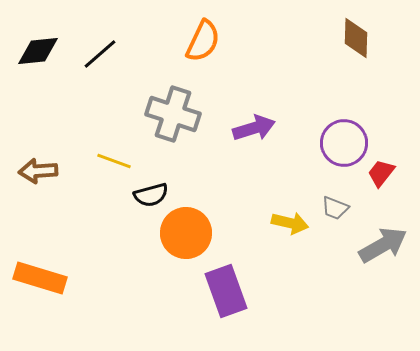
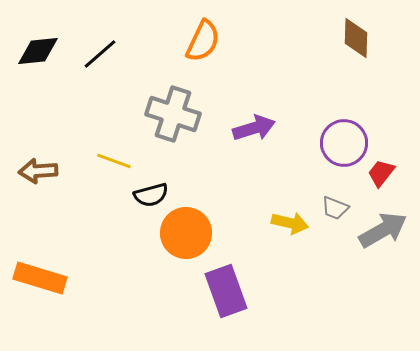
gray arrow: moved 15 px up
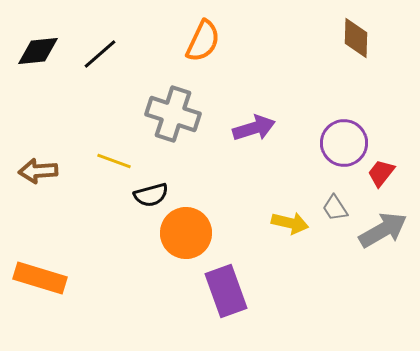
gray trapezoid: rotated 36 degrees clockwise
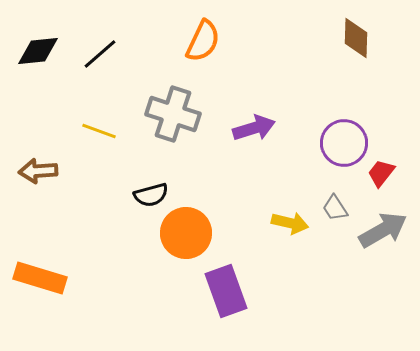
yellow line: moved 15 px left, 30 px up
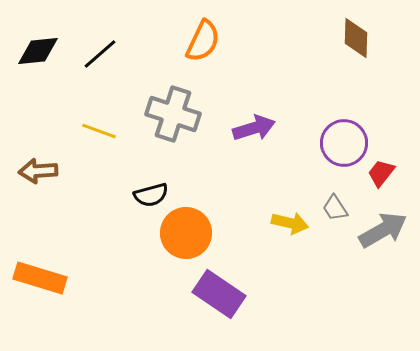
purple rectangle: moved 7 px left, 3 px down; rotated 36 degrees counterclockwise
